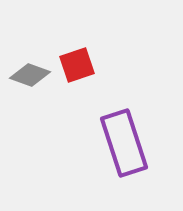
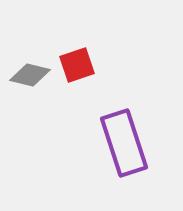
gray diamond: rotated 6 degrees counterclockwise
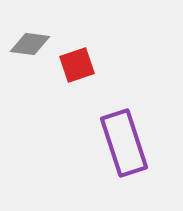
gray diamond: moved 31 px up; rotated 6 degrees counterclockwise
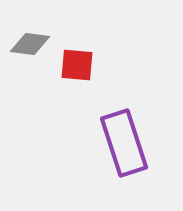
red square: rotated 24 degrees clockwise
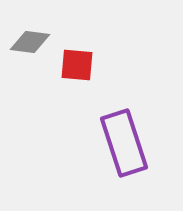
gray diamond: moved 2 px up
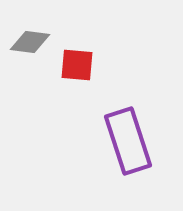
purple rectangle: moved 4 px right, 2 px up
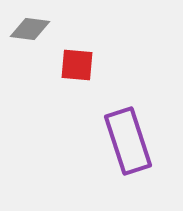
gray diamond: moved 13 px up
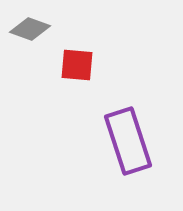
gray diamond: rotated 12 degrees clockwise
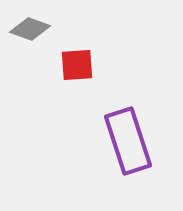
red square: rotated 9 degrees counterclockwise
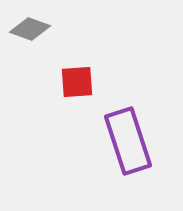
red square: moved 17 px down
